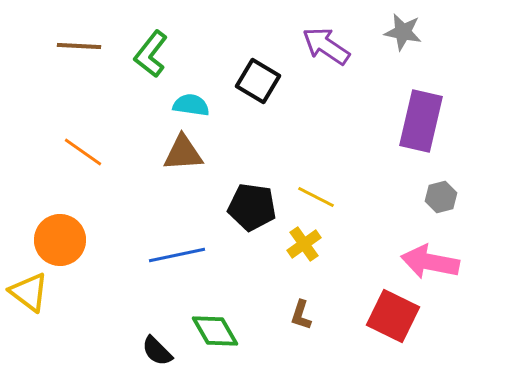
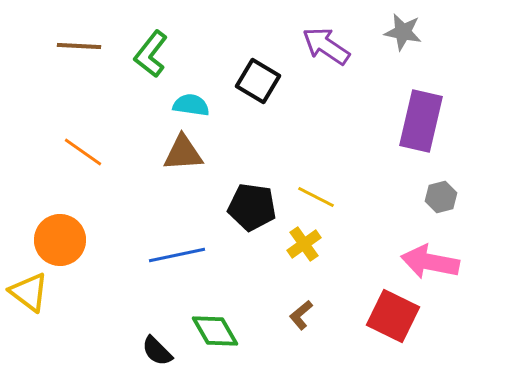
brown L-shape: rotated 32 degrees clockwise
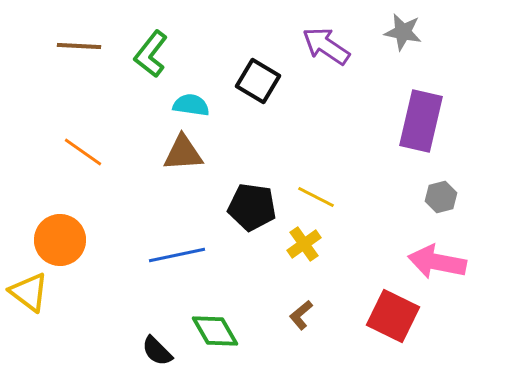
pink arrow: moved 7 px right
